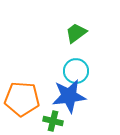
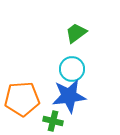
cyan circle: moved 4 px left, 2 px up
orange pentagon: rotated 8 degrees counterclockwise
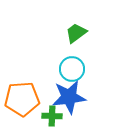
blue star: moved 1 px down
green cross: moved 1 px left, 5 px up; rotated 12 degrees counterclockwise
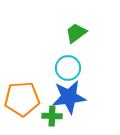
cyan circle: moved 4 px left, 1 px up
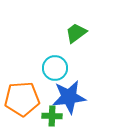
cyan circle: moved 13 px left
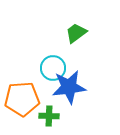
cyan circle: moved 2 px left
blue star: moved 10 px up
green cross: moved 3 px left
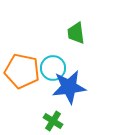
green trapezoid: rotated 60 degrees counterclockwise
orange pentagon: moved 28 px up; rotated 16 degrees clockwise
green cross: moved 4 px right, 5 px down; rotated 30 degrees clockwise
